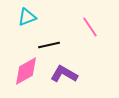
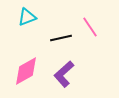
black line: moved 12 px right, 7 px up
purple L-shape: rotated 72 degrees counterclockwise
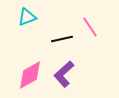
black line: moved 1 px right, 1 px down
pink diamond: moved 4 px right, 4 px down
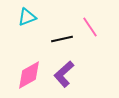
pink diamond: moved 1 px left
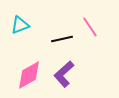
cyan triangle: moved 7 px left, 8 px down
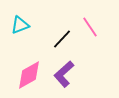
black line: rotated 35 degrees counterclockwise
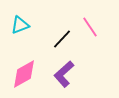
pink diamond: moved 5 px left, 1 px up
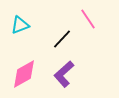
pink line: moved 2 px left, 8 px up
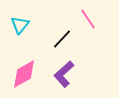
cyan triangle: rotated 30 degrees counterclockwise
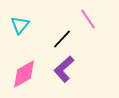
purple L-shape: moved 5 px up
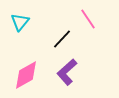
cyan triangle: moved 3 px up
purple L-shape: moved 3 px right, 3 px down
pink diamond: moved 2 px right, 1 px down
